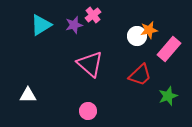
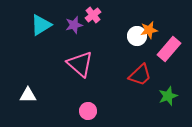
pink triangle: moved 10 px left
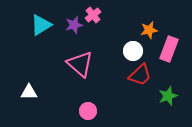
white circle: moved 4 px left, 15 px down
pink rectangle: rotated 20 degrees counterclockwise
white triangle: moved 1 px right, 3 px up
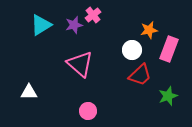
white circle: moved 1 px left, 1 px up
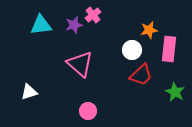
cyan triangle: rotated 25 degrees clockwise
pink rectangle: rotated 15 degrees counterclockwise
red trapezoid: moved 1 px right
white triangle: rotated 18 degrees counterclockwise
green star: moved 7 px right, 4 px up; rotated 24 degrees counterclockwise
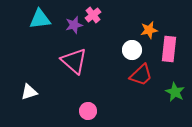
cyan triangle: moved 1 px left, 6 px up
pink triangle: moved 6 px left, 3 px up
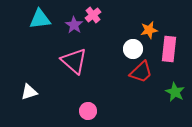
purple star: rotated 24 degrees counterclockwise
white circle: moved 1 px right, 1 px up
red trapezoid: moved 3 px up
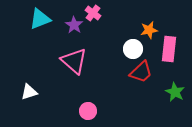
pink cross: moved 2 px up; rotated 14 degrees counterclockwise
cyan triangle: rotated 15 degrees counterclockwise
